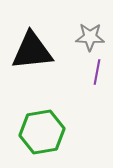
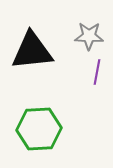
gray star: moved 1 px left, 1 px up
green hexagon: moved 3 px left, 3 px up; rotated 6 degrees clockwise
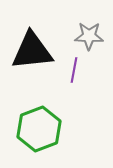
purple line: moved 23 px left, 2 px up
green hexagon: rotated 18 degrees counterclockwise
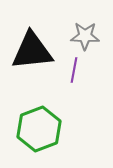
gray star: moved 4 px left
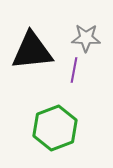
gray star: moved 1 px right, 2 px down
green hexagon: moved 16 px right, 1 px up
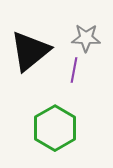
black triangle: moved 2 px left; rotated 33 degrees counterclockwise
green hexagon: rotated 9 degrees counterclockwise
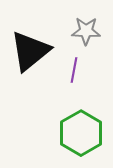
gray star: moved 7 px up
green hexagon: moved 26 px right, 5 px down
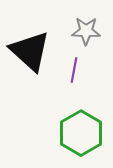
black triangle: rotated 39 degrees counterclockwise
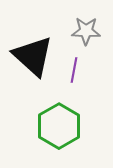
black triangle: moved 3 px right, 5 px down
green hexagon: moved 22 px left, 7 px up
